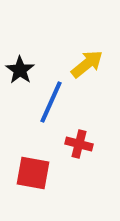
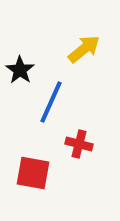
yellow arrow: moved 3 px left, 15 px up
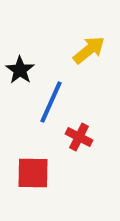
yellow arrow: moved 5 px right, 1 px down
red cross: moved 7 px up; rotated 12 degrees clockwise
red square: rotated 9 degrees counterclockwise
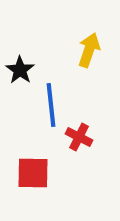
yellow arrow: rotated 32 degrees counterclockwise
blue line: moved 3 px down; rotated 30 degrees counterclockwise
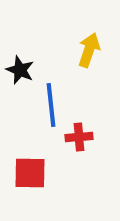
black star: rotated 12 degrees counterclockwise
red cross: rotated 32 degrees counterclockwise
red square: moved 3 px left
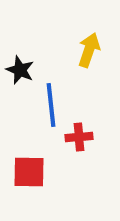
red square: moved 1 px left, 1 px up
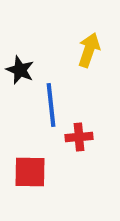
red square: moved 1 px right
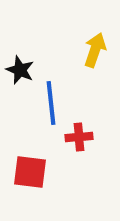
yellow arrow: moved 6 px right
blue line: moved 2 px up
red square: rotated 6 degrees clockwise
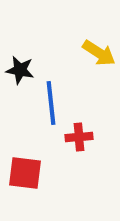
yellow arrow: moved 4 px right, 3 px down; rotated 104 degrees clockwise
black star: rotated 12 degrees counterclockwise
red square: moved 5 px left, 1 px down
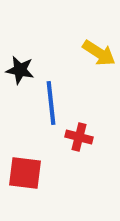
red cross: rotated 20 degrees clockwise
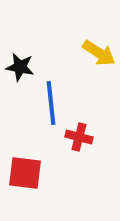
black star: moved 3 px up
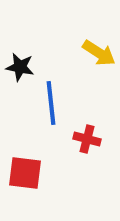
red cross: moved 8 px right, 2 px down
